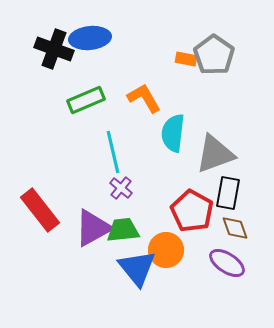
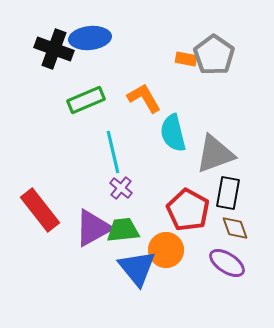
cyan semicircle: rotated 21 degrees counterclockwise
red pentagon: moved 4 px left, 1 px up
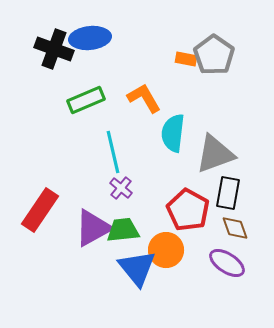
cyan semicircle: rotated 21 degrees clockwise
red rectangle: rotated 72 degrees clockwise
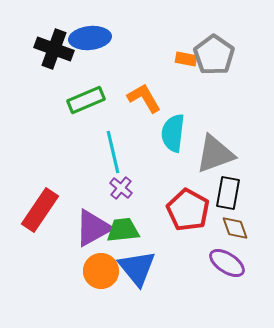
orange circle: moved 65 px left, 21 px down
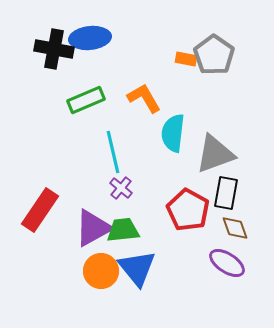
black cross: rotated 9 degrees counterclockwise
black rectangle: moved 2 px left
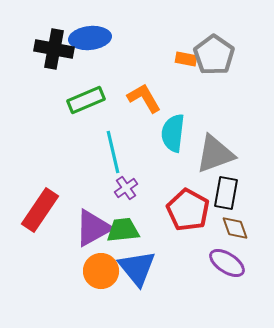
purple cross: moved 5 px right; rotated 15 degrees clockwise
